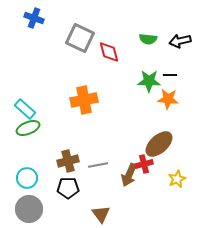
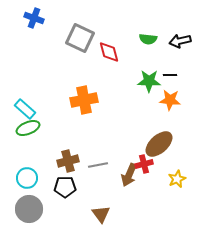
orange star: moved 2 px right, 1 px down
black pentagon: moved 3 px left, 1 px up
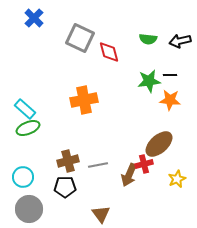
blue cross: rotated 24 degrees clockwise
green star: rotated 10 degrees counterclockwise
cyan circle: moved 4 px left, 1 px up
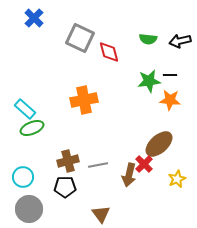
green ellipse: moved 4 px right
red cross: rotated 30 degrees counterclockwise
brown arrow: rotated 10 degrees counterclockwise
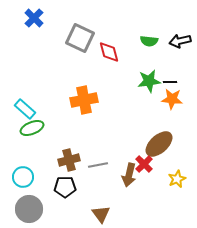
green semicircle: moved 1 px right, 2 px down
black line: moved 7 px down
orange star: moved 2 px right, 1 px up
brown cross: moved 1 px right, 1 px up
